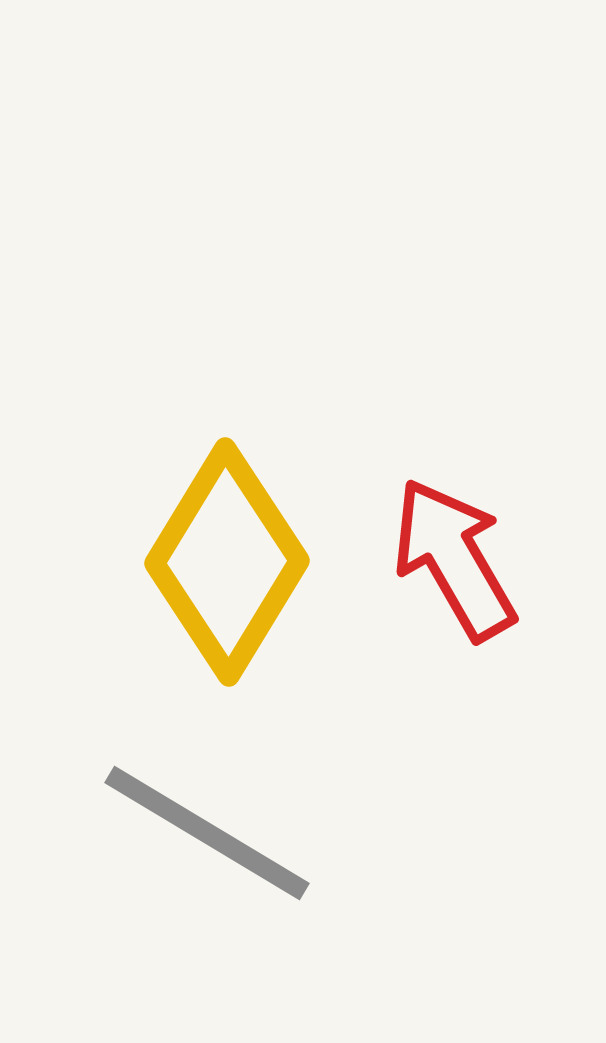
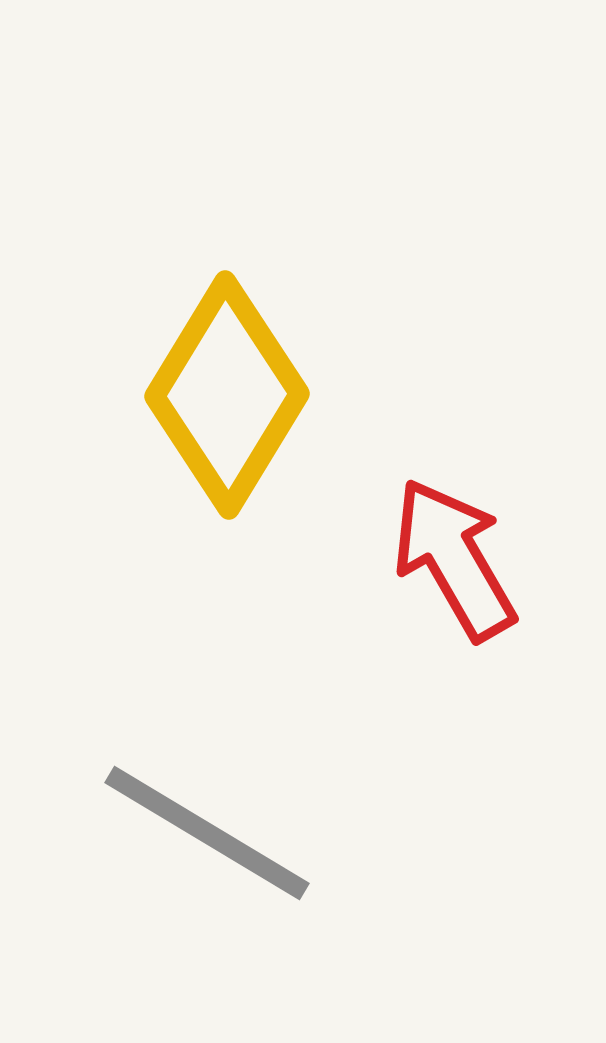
yellow diamond: moved 167 px up
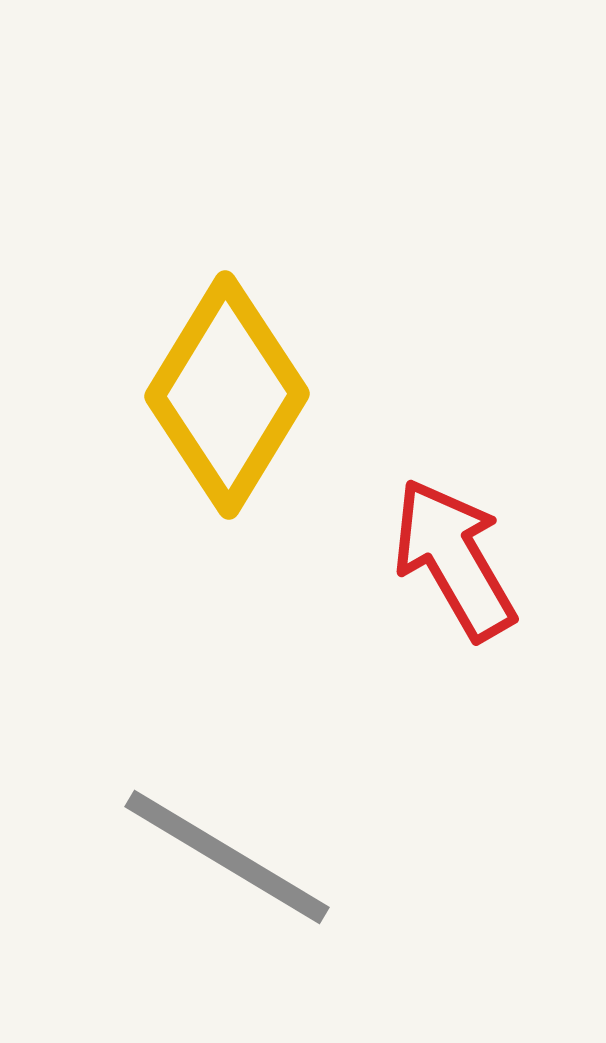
gray line: moved 20 px right, 24 px down
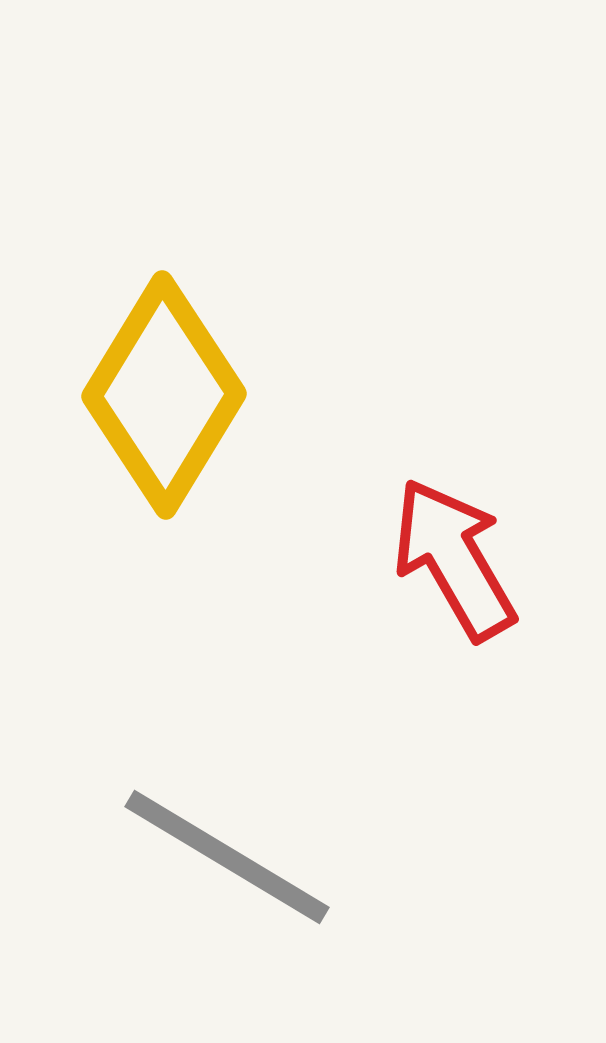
yellow diamond: moved 63 px left
